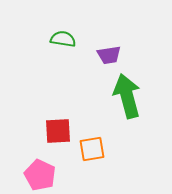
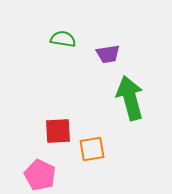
purple trapezoid: moved 1 px left, 1 px up
green arrow: moved 3 px right, 2 px down
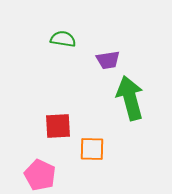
purple trapezoid: moved 6 px down
red square: moved 5 px up
orange square: rotated 12 degrees clockwise
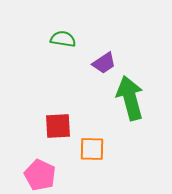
purple trapezoid: moved 4 px left, 3 px down; rotated 25 degrees counterclockwise
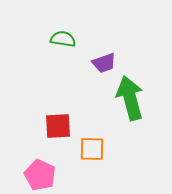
purple trapezoid: rotated 15 degrees clockwise
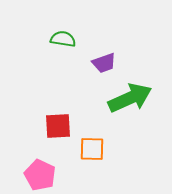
green arrow: rotated 81 degrees clockwise
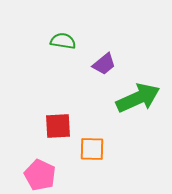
green semicircle: moved 2 px down
purple trapezoid: moved 1 px down; rotated 20 degrees counterclockwise
green arrow: moved 8 px right
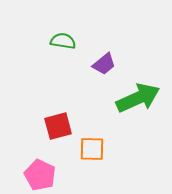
red square: rotated 12 degrees counterclockwise
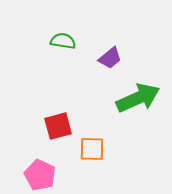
purple trapezoid: moved 6 px right, 6 px up
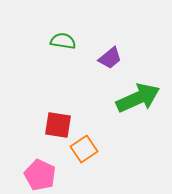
red square: moved 1 px up; rotated 24 degrees clockwise
orange square: moved 8 px left; rotated 36 degrees counterclockwise
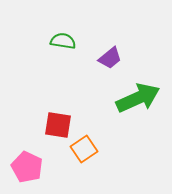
pink pentagon: moved 13 px left, 8 px up
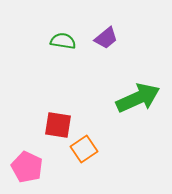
purple trapezoid: moved 4 px left, 20 px up
